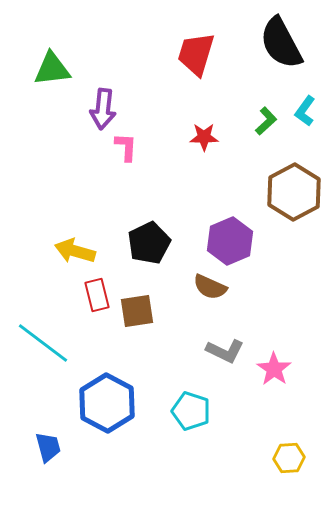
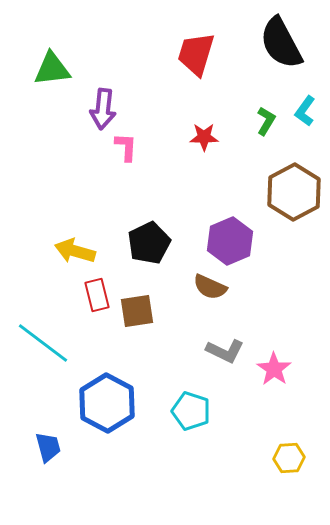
green L-shape: rotated 16 degrees counterclockwise
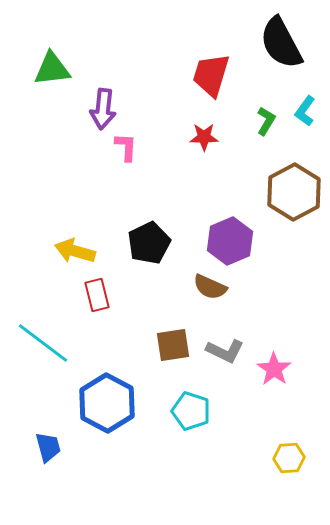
red trapezoid: moved 15 px right, 21 px down
brown square: moved 36 px right, 34 px down
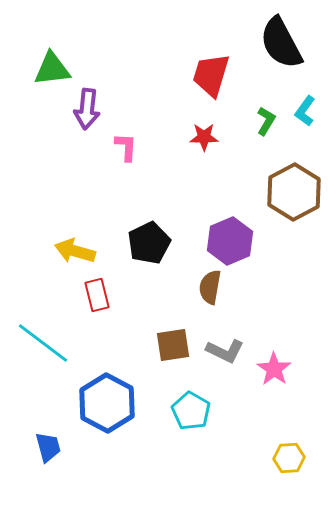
purple arrow: moved 16 px left
brown semicircle: rotated 76 degrees clockwise
cyan pentagon: rotated 12 degrees clockwise
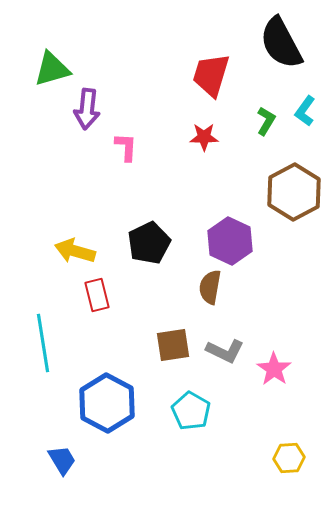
green triangle: rotated 9 degrees counterclockwise
purple hexagon: rotated 12 degrees counterclockwise
cyan line: rotated 44 degrees clockwise
blue trapezoid: moved 14 px right, 13 px down; rotated 16 degrees counterclockwise
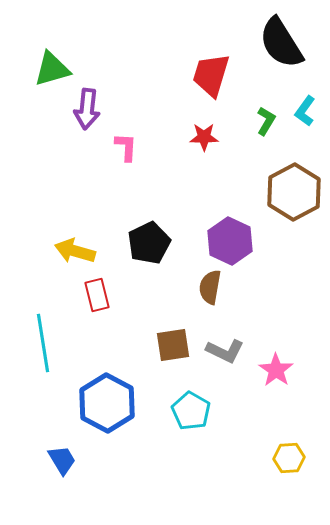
black semicircle: rotated 4 degrees counterclockwise
pink star: moved 2 px right, 1 px down
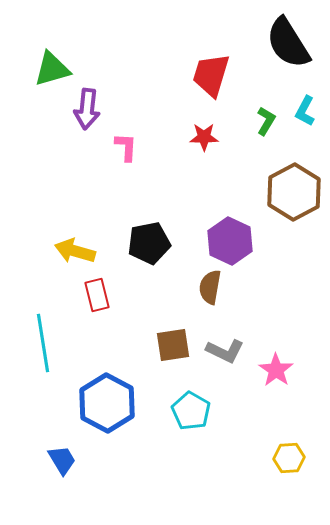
black semicircle: moved 7 px right
cyan L-shape: rotated 8 degrees counterclockwise
black pentagon: rotated 15 degrees clockwise
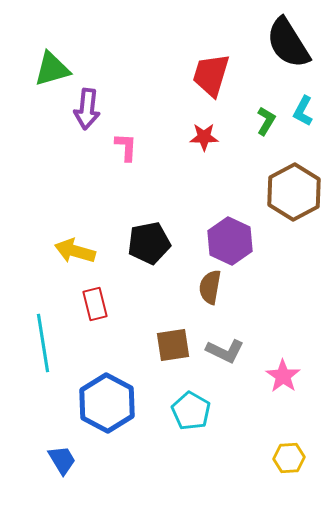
cyan L-shape: moved 2 px left
red rectangle: moved 2 px left, 9 px down
pink star: moved 7 px right, 6 px down
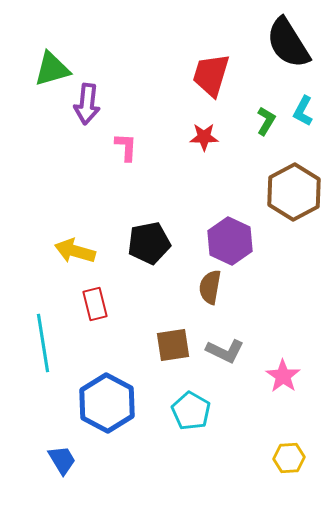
purple arrow: moved 5 px up
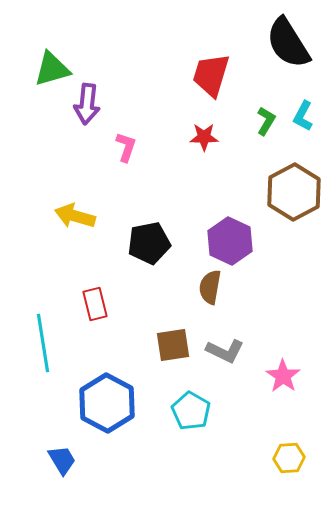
cyan L-shape: moved 5 px down
pink L-shape: rotated 16 degrees clockwise
yellow arrow: moved 35 px up
